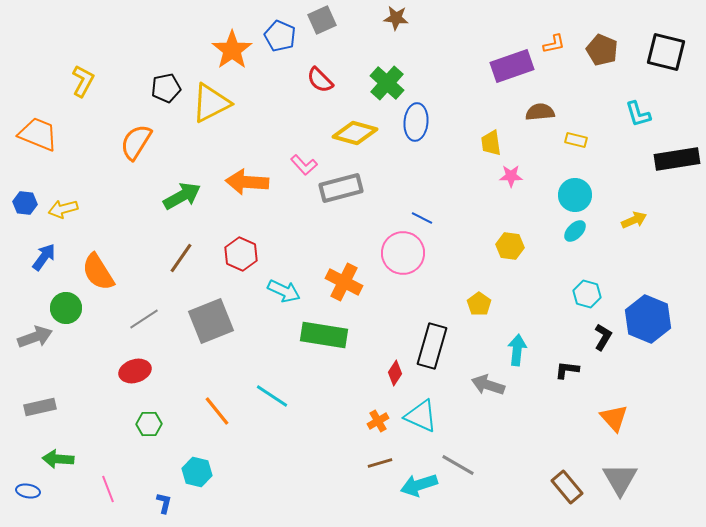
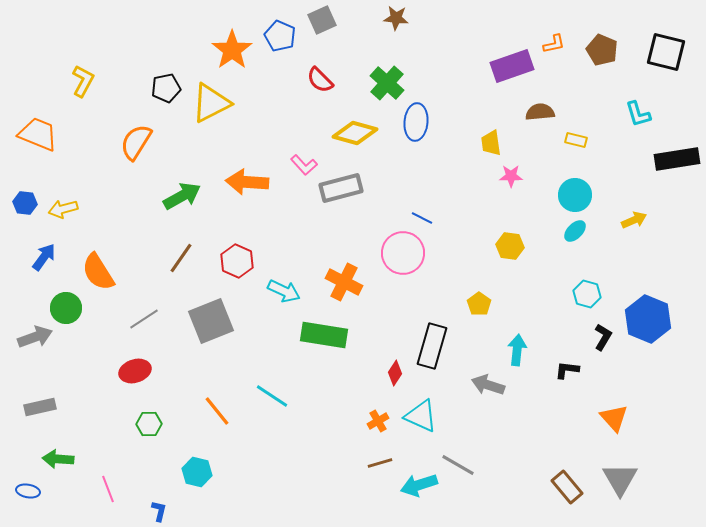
red hexagon at (241, 254): moved 4 px left, 7 px down
blue L-shape at (164, 503): moved 5 px left, 8 px down
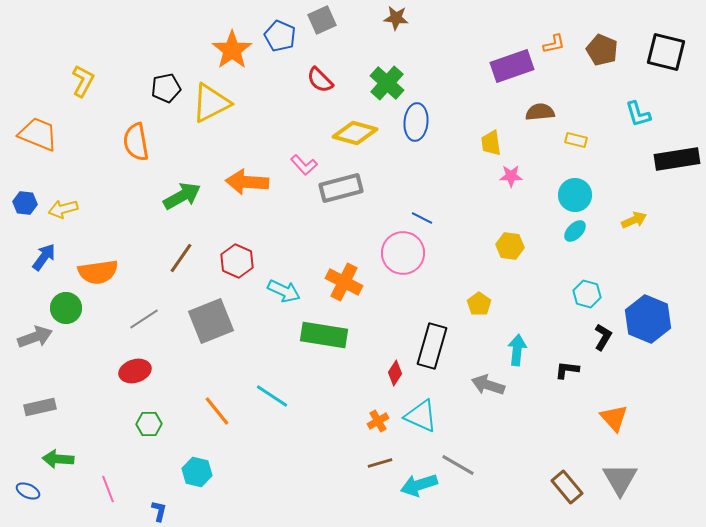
orange semicircle at (136, 142): rotated 42 degrees counterclockwise
orange semicircle at (98, 272): rotated 66 degrees counterclockwise
blue ellipse at (28, 491): rotated 15 degrees clockwise
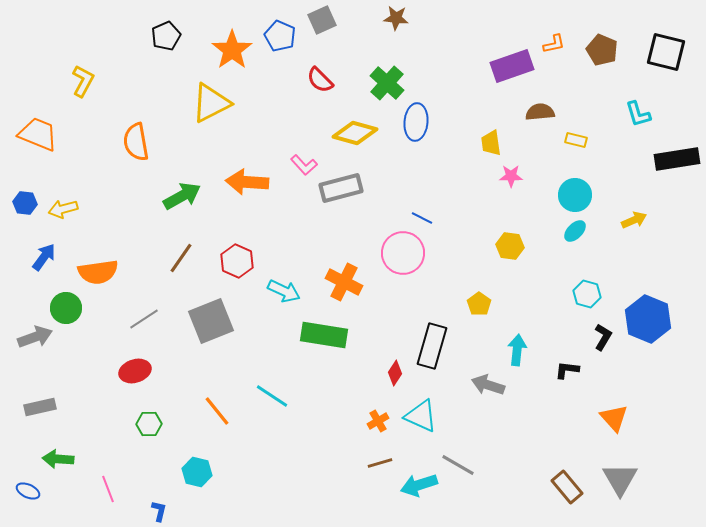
black pentagon at (166, 88): moved 52 px up; rotated 12 degrees counterclockwise
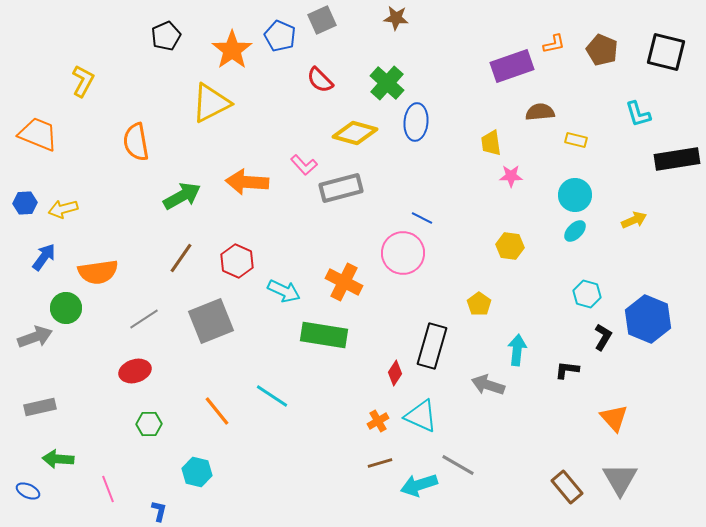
blue hexagon at (25, 203): rotated 10 degrees counterclockwise
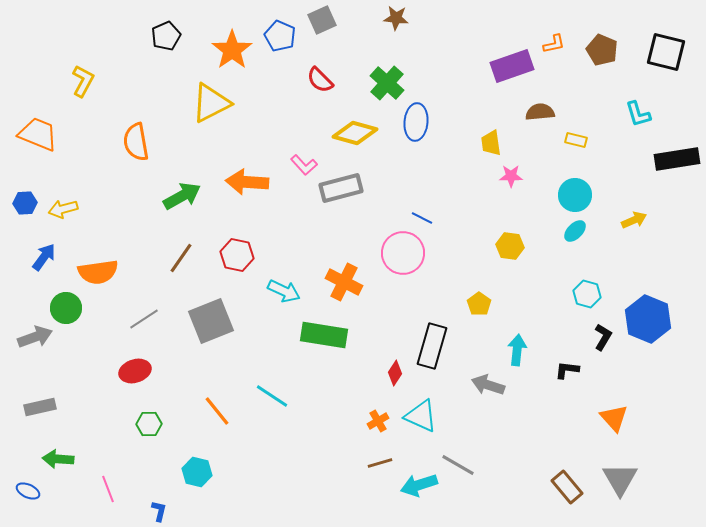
red hexagon at (237, 261): moved 6 px up; rotated 12 degrees counterclockwise
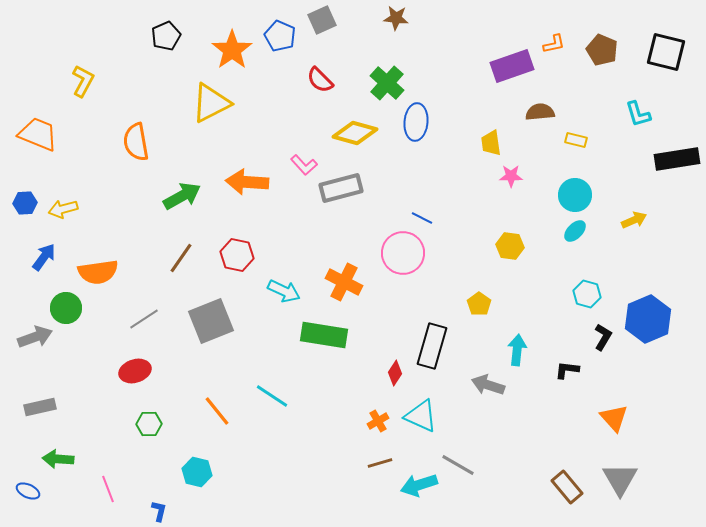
blue hexagon at (648, 319): rotated 15 degrees clockwise
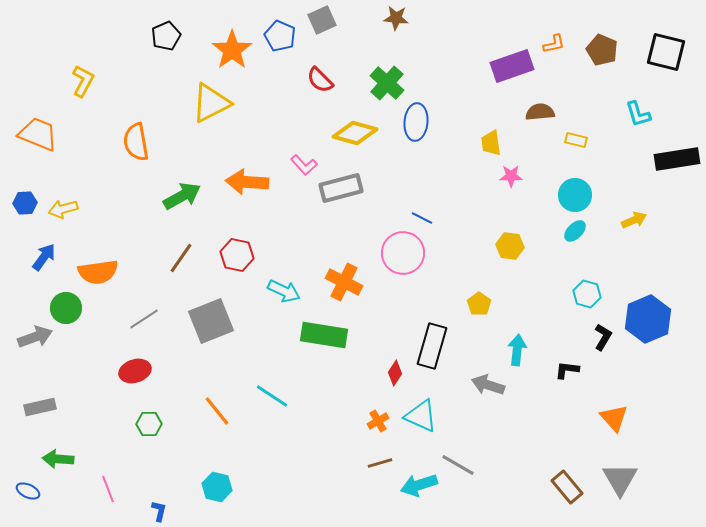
cyan hexagon at (197, 472): moved 20 px right, 15 px down
